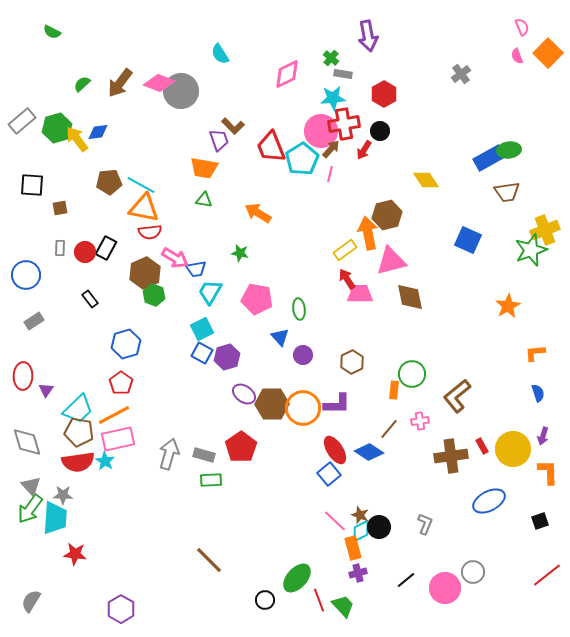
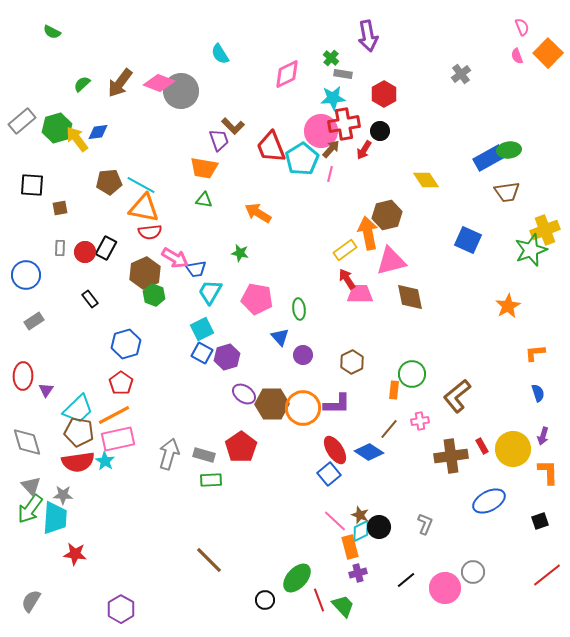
orange rectangle at (353, 548): moved 3 px left, 1 px up
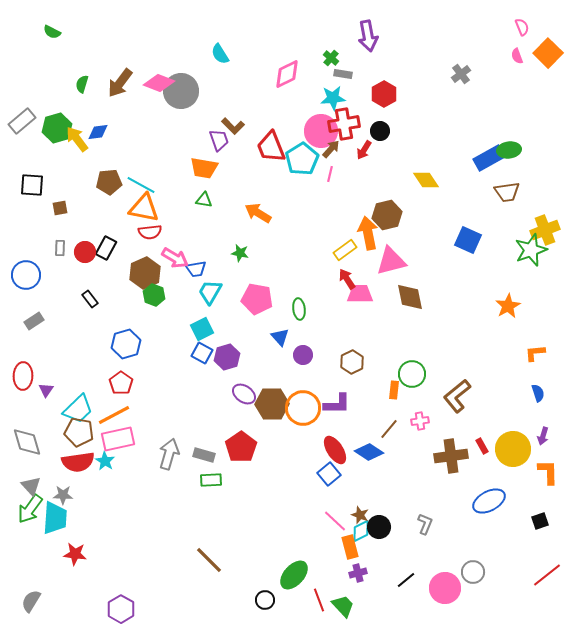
green semicircle at (82, 84): rotated 30 degrees counterclockwise
green ellipse at (297, 578): moved 3 px left, 3 px up
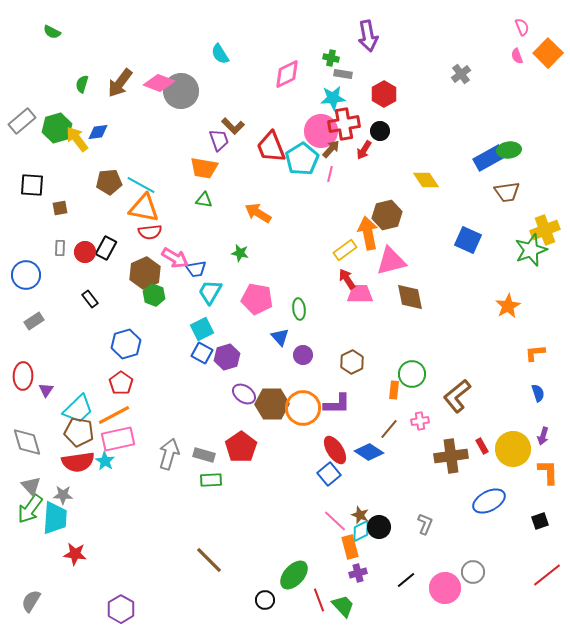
green cross at (331, 58): rotated 28 degrees counterclockwise
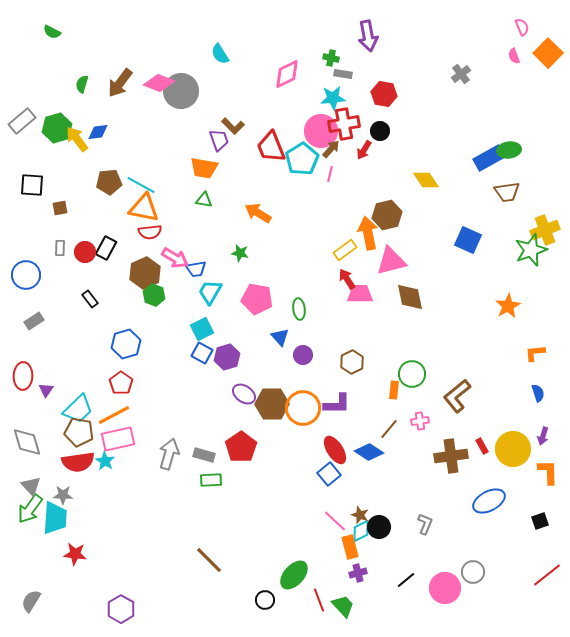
pink semicircle at (517, 56): moved 3 px left
red hexagon at (384, 94): rotated 20 degrees counterclockwise
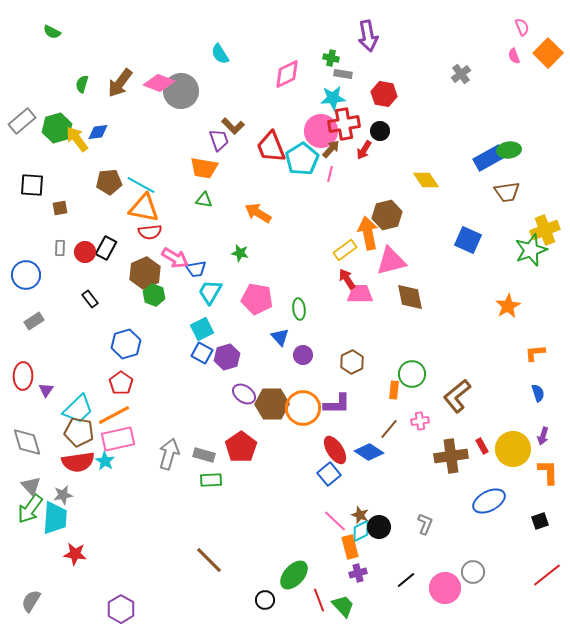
gray star at (63, 495): rotated 12 degrees counterclockwise
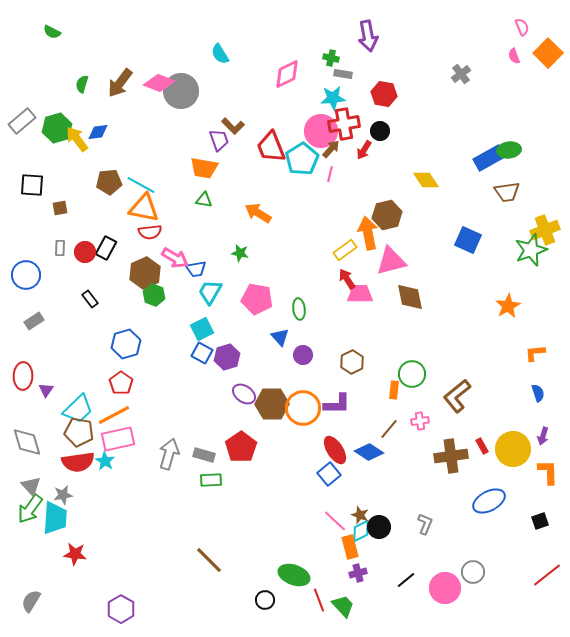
green ellipse at (294, 575): rotated 68 degrees clockwise
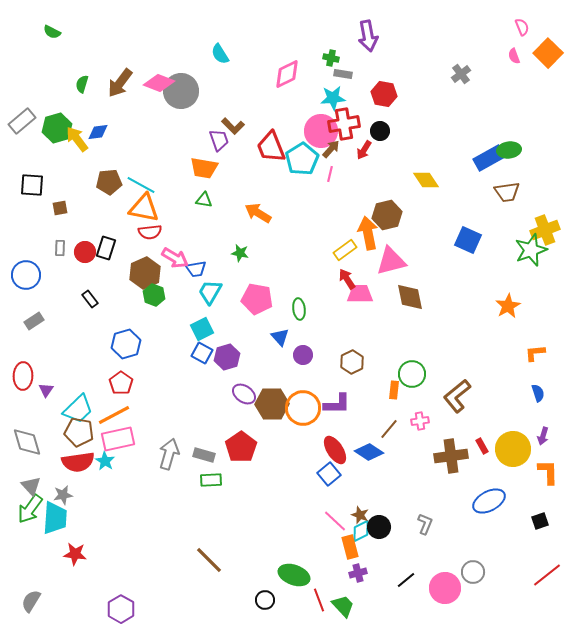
black rectangle at (106, 248): rotated 10 degrees counterclockwise
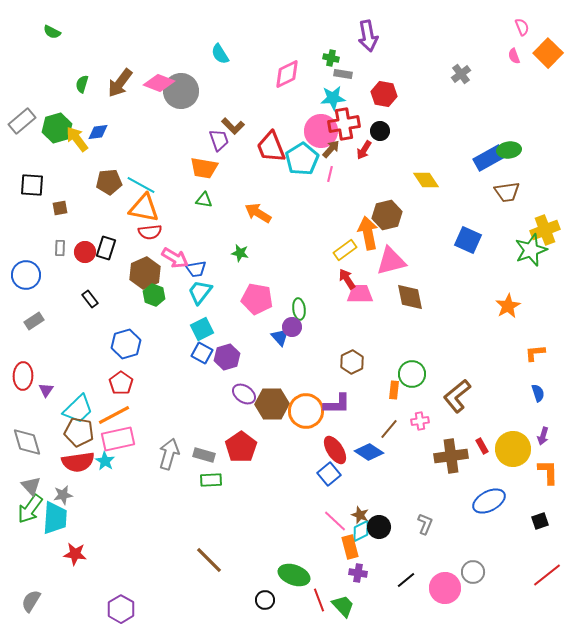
cyan trapezoid at (210, 292): moved 10 px left; rotated 8 degrees clockwise
purple circle at (303, 355): moved 11 px left, 28 px up
orange circle at (303, 408): moved 3 px right, 3 px down
purple cross at (358, 573): rotated 24 degrees clockwise
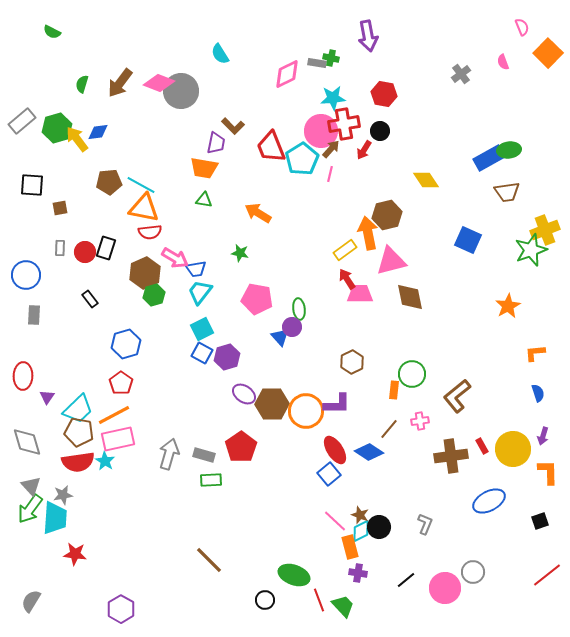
pink semicircle at (514, 56): moved 11 px left, 6 px down
gray rectangle at (343, 74): moved 26 px left, 11 px up
purple trapezoid at (219, 140): moved 3 px left, 3 px down; rotated 30 degrees clockwise
green hexagon at (154, 295): rotated 25 degrees clockwise
gray rectangle at (34, 321): moved 6 px up; rotated 54 degrees counterclockwise
purple triangle at (46, 390): moved 1 px right, 7 px down
